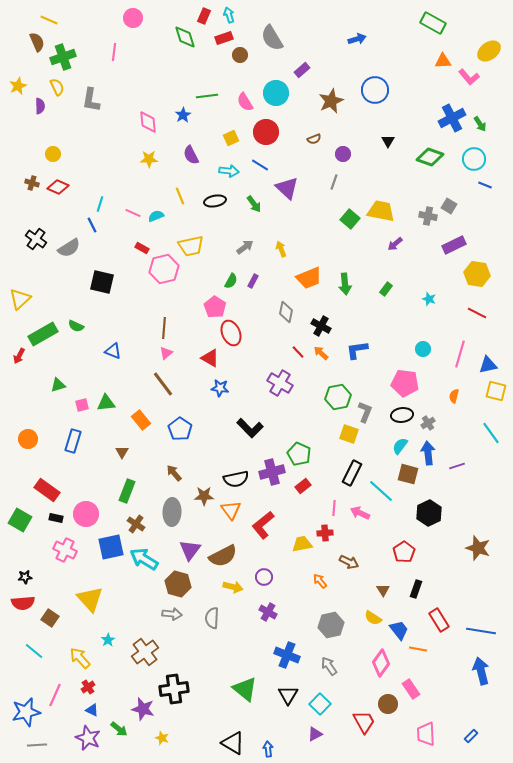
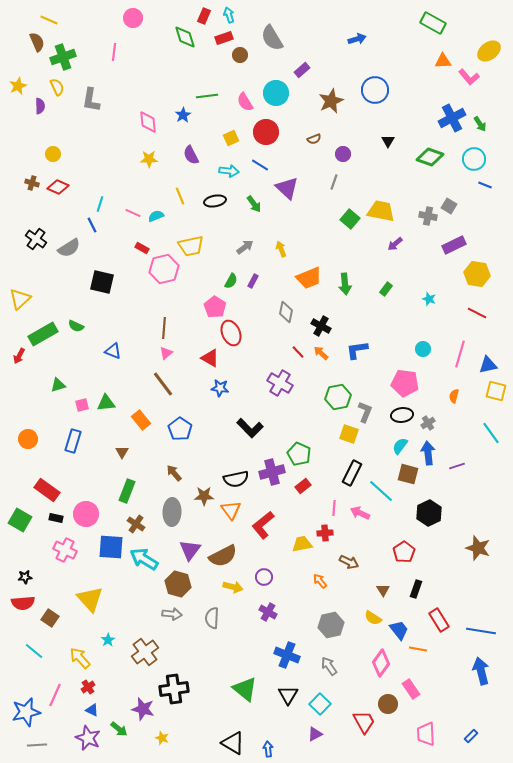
blue square at (111, 547): rotated 16 degrees clockwise
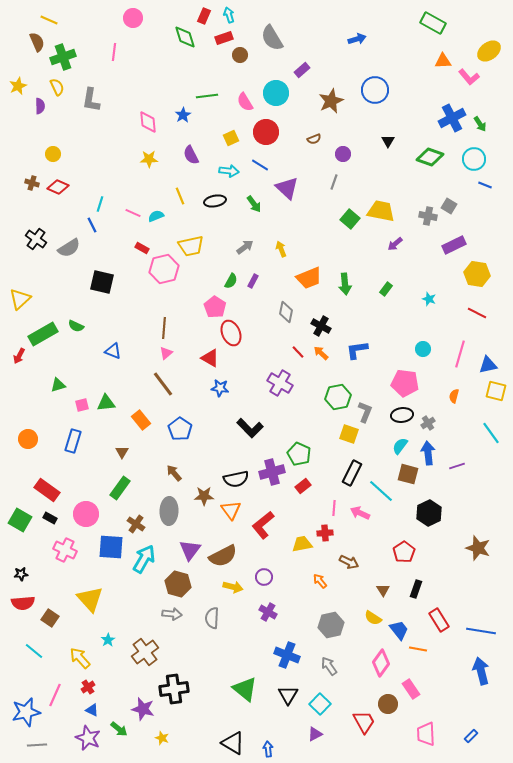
green rectangle at (127, 491): moved 7 px left, 3 px up; rotated 15 degrees clockwise
gray ellipse at (172, 512): moved 3 px left, 1 px up
black rectangle at (56, 518): moved 6 px left; rotated 16 degrees clockwise
cyan arrow at (144, 559): rotated 88 degrees clockwise
black star at (25, 577): moved 4 px left, 3 px up
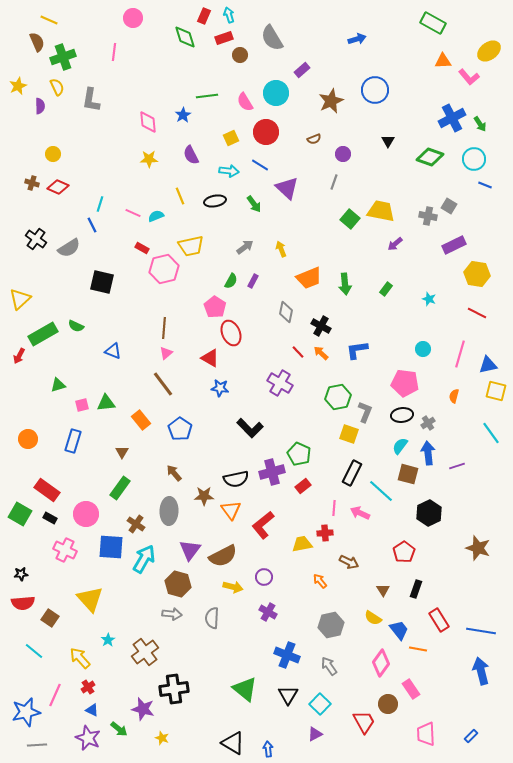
green square at (20, 520): moved 6 px up
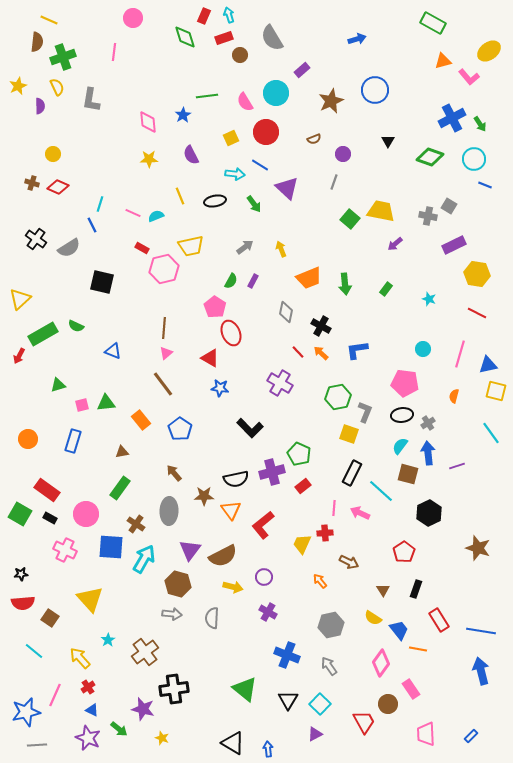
brown semicircle at (37, 42): rotated 30 degrees clockwise
orange triangle at (443, 61): rotated 12 degrees counterclockwise
cyan arrow at (229, 171): moved 6 px right, 3 px down
brown triangle at (122, 452): rotated 48 degrees clockwise
yellow trapezoid at (302, 544): rotated 55 degrees counterclockwise
black triangle at (288, 695): moved 5 px down
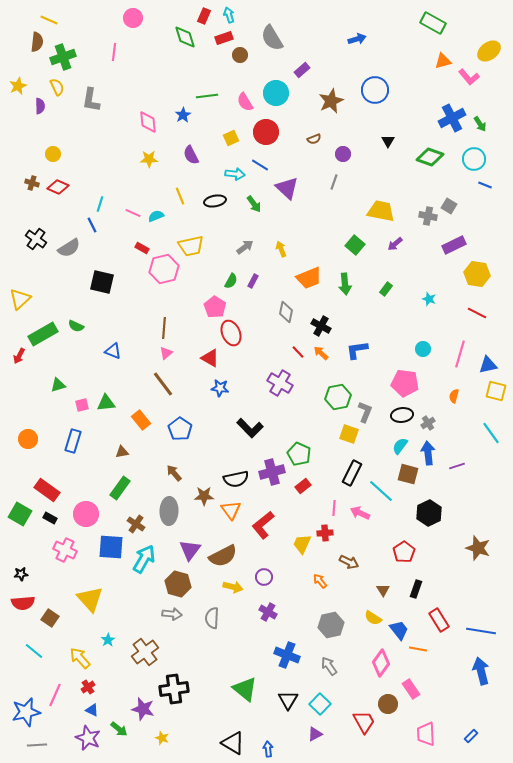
green square at (350, 219): moved 5 px right, 26 px down
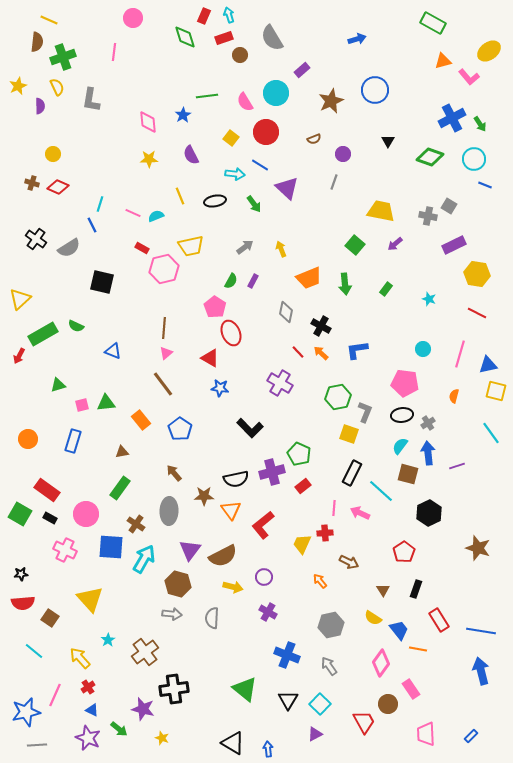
yellow square at (231, 138): rotated 28 degrees counterclockwise
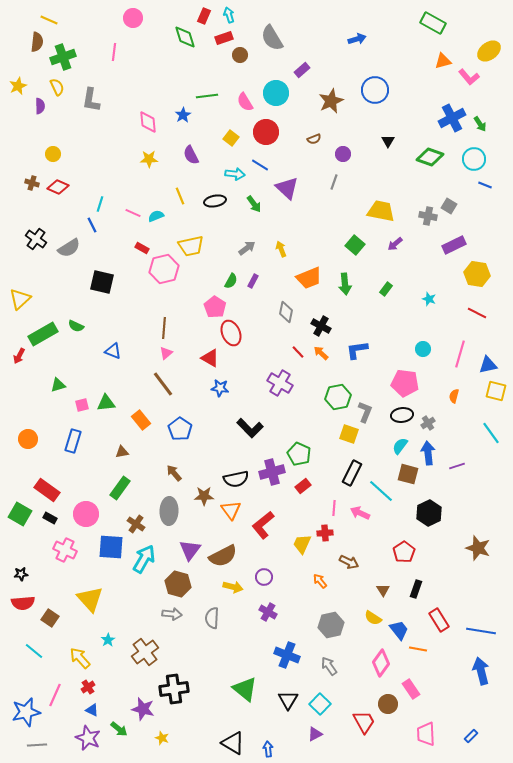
gray arrow at (245, 247): moved 2 px right, 1 px down
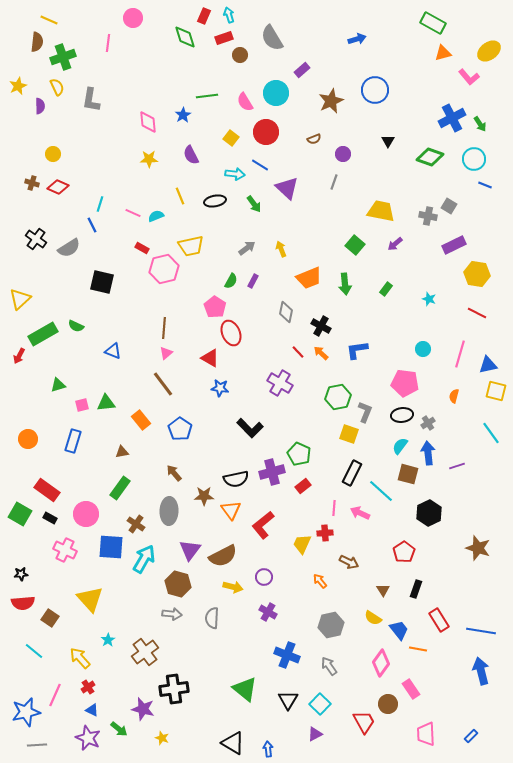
pink line at (114, 52): moved 6 px left, 9 px up
orange triangle at (443, 61): moved 8 px up
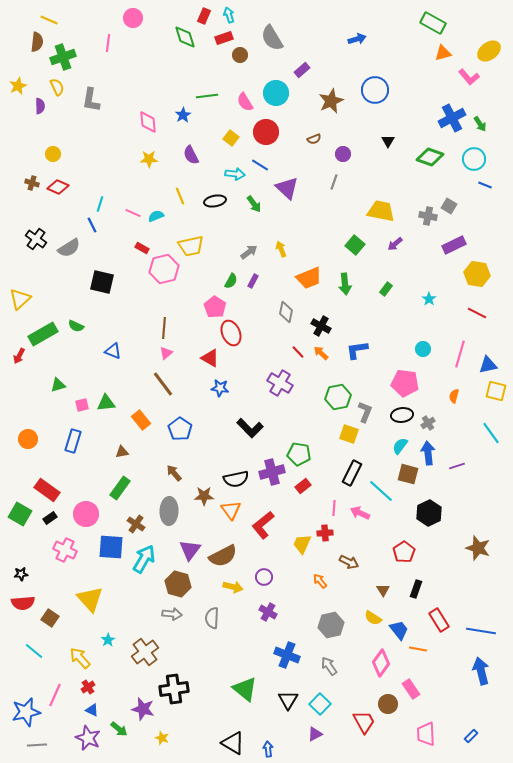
gray arrow at (247, 248): moved 2 px right, 4 px down
cyan star at (429, 299): rotated 16 degrees clockwise
green pentagon at (299, 454): rotated 15 degrees counterclockwise
black rectangle at (50, 518): rotated 64 degrees counterclockwise
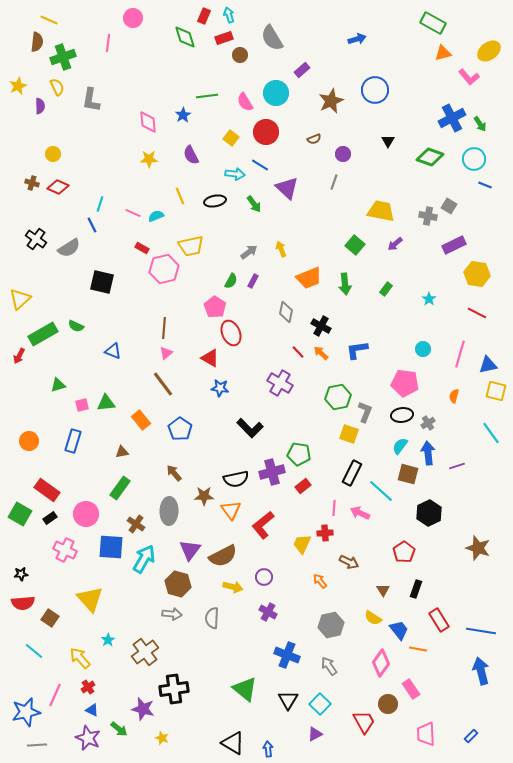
orange circle at (28, 439): moved 1 px right, 2 px down
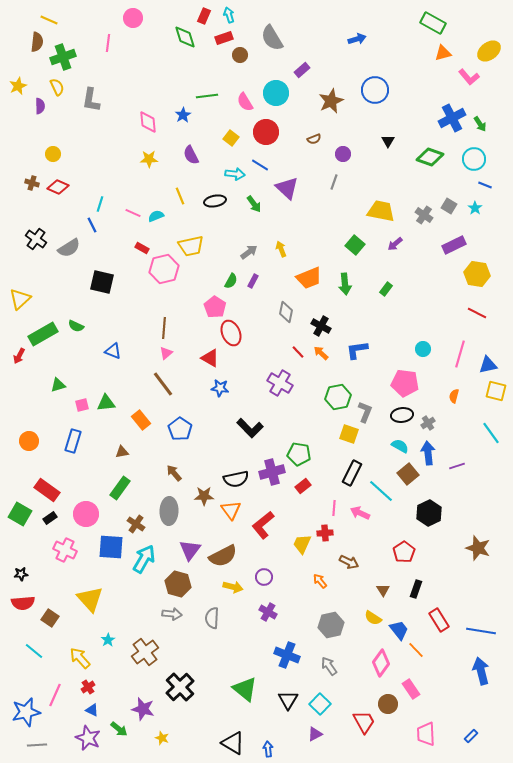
gray cross at (428, 216): moved 4 px left, 1 px up; rotated 24 degrees clockwise
cyan star at (429, 299): moved 46 px right, 91 px up
cyan semicircle at (400, 446): rotated 84 degrees clockwise
brown square at (408, 474): rotated 35 degrees clockwise
orange line at (418, 649): moved 2 px left, 1 px down; rotated 36 degrees clockwise
black cross at (174, 689): moved 6 px right, 2 px up; rotated 36 degrees counterclockwise
